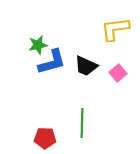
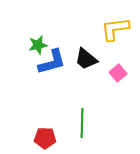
black trapezoid: moved 7 px up; rotated 15 degrees clockwise
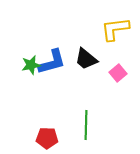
green star: moved 7 px left, 20 px down
green line: moved 4 px right, 2 px down
red pentagon: moved 2 px right
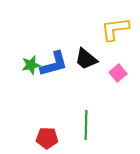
blue L-shape: moved 2 px right, 2 px down
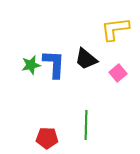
blue L-shape: rotated 72 degrees counterclockwise
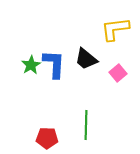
green star: rotated 18 degrees counterclockwise
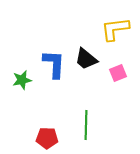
green star: moved 9 px left, 15 px down; rotated 18 degrees clockwise
pink square: rotated 18 degrees clockwise
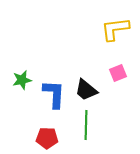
black trapezoid: moved 31 px down
blue L-shape: moved 30 px down
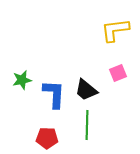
yellow L-shape: moved 1 px down
green line: moved 1 px right
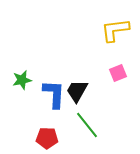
black trapezoid: moved 9 px left, 1 px down; rotated 80 degrees clockwise
green line: rotated 40 degrees counterclockwise
